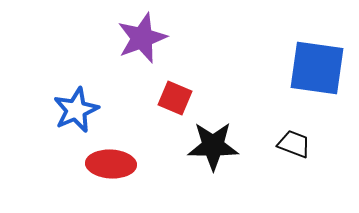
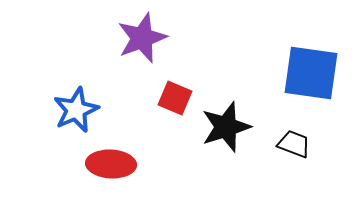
blue square: moved 6 px left, 5 px down
black star: moved 13 px right, 19 px up; rotated 18 degrees counterclockwise
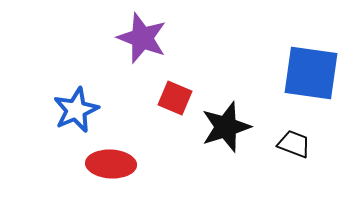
purple star: rotated 30 degrees counterclockwise
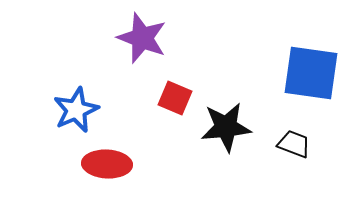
black star: rotated 12 degrees clockwise
red ellipse: moved 4 px left
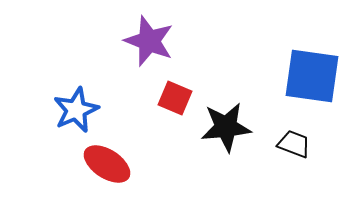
purple star: moved 7 px right, 3 px down
blue square: moved 1 px right, 3 px down
red ellipse: rotated 30 degrees clockwise
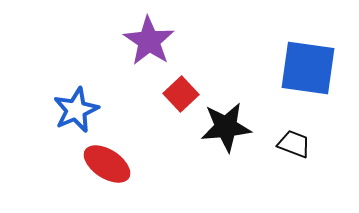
purple star: rotated 12 degrees clockwise
blue square: moved 4 px left, 8 px up
red square: moved 6 px right, 4 px up; rotated 24 degrees clockwise
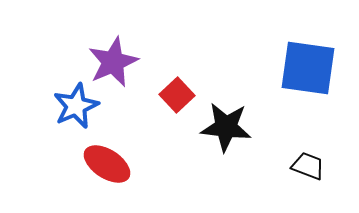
purple star: moved 36 px left, 21 px down; rotated 15 degrees clockwise
red square: moved 4 px left, 1 px down
blue star: moved 4 px up
black star: rotated 12 degrees clockwise
black trapezoid: moved 14 px right, 22 px down
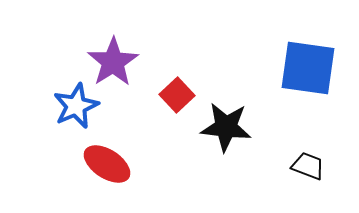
purple star: rotated 9 degrees counterclockwise
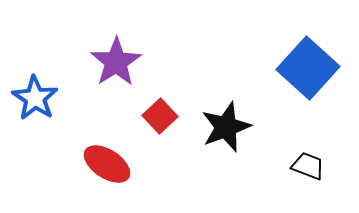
purple star: moved 3 px right
blue square: rotated 34 degrees clockwise
red square: moved 17 px left, 21 px down
blue star: moved 41 px left, 8 px up; rotated 15 degrees counterclockwise
black star: rotated 27 degrees counterclockwise
